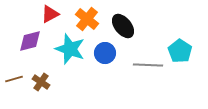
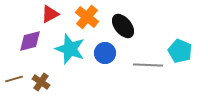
orange cross: moved 2 px up
cyan pentagon: rotated 10 degrees counterclockwise
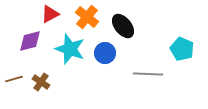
cyan pentagon: moved 2 px right, 2 px up
gray line: moved 9 px down
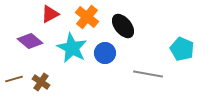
purple diamond: rotated 55 degrees clockwise
cyan star: moved 2 px right, 1 px up; rotated 8 degrees clockwise
gray line: rotated 8 degrees clockwise
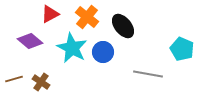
blue circle: moved 2 px left, 1 px up
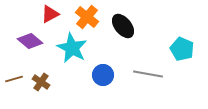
blue circle: moved 23 px down
